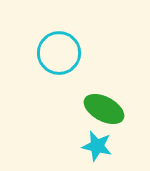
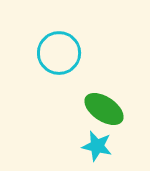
green ellipse: rotated 6 degrees clockwise
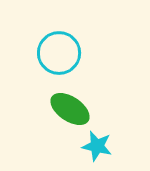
green ellipse: moved 34 px left
